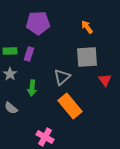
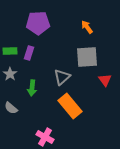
purple rectangle: moved 1 px up
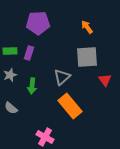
gray star: moved 1 px down; rotated 16 degrees clockwise
green arrow: moved 2 px up
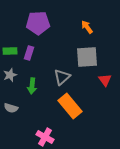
gray semicircle: rotated 24 degrees counterclockwise
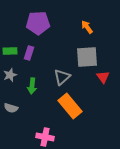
red triangle: moved 2 px left, 3 px up
pink cross: rotated 18 degrees counterclockwise
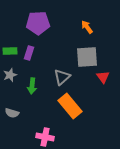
gray semicircle: moved 1 px right, 5 px down
